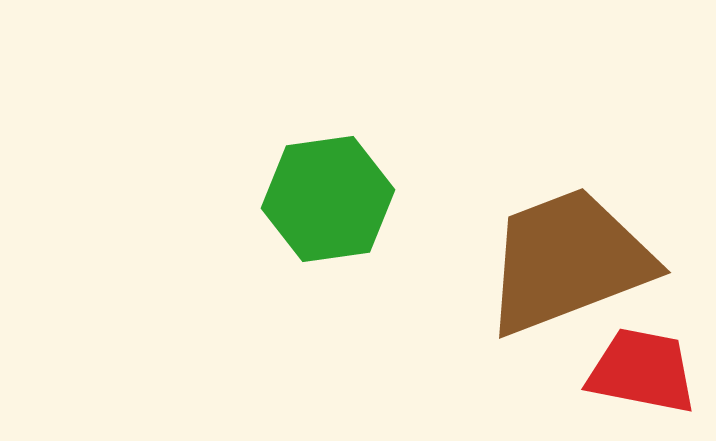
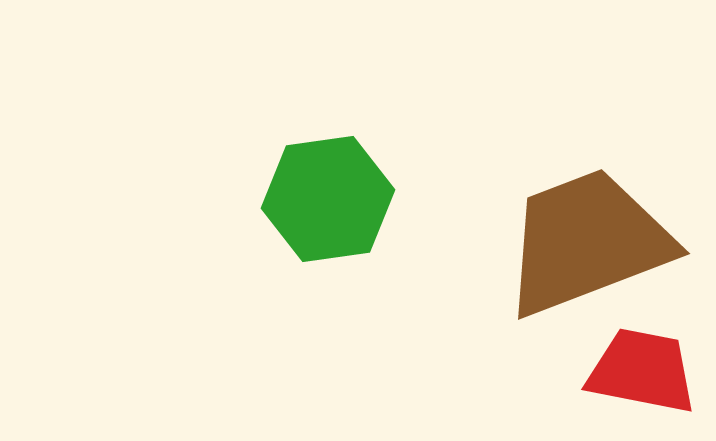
brown trapezoid: moved 19 px right, 19 px up
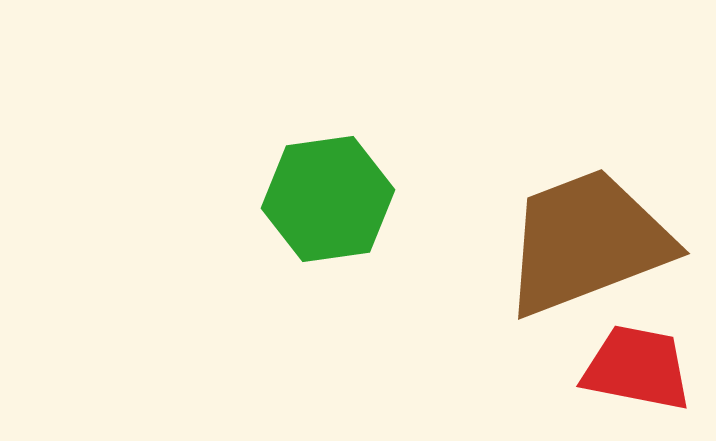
red trapezoid: moved 5 px left, 3 px up
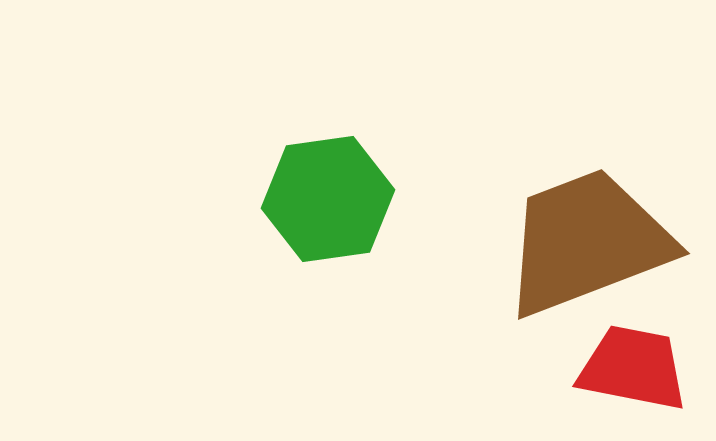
red trapezoid: moved 4 px left
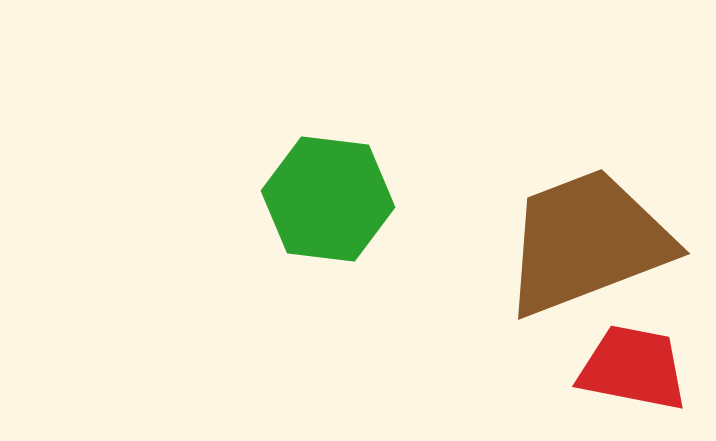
green hexagon: rotated 15 degrees clockwise
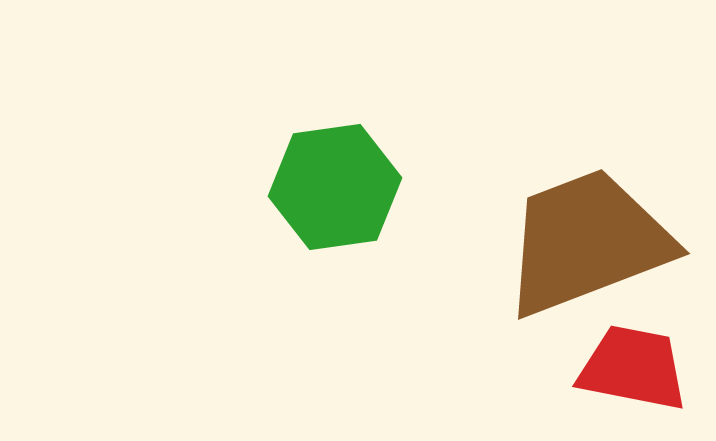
green hexagon: moved 7 px right, 12 px up; rotated 15 degrees counterclockwise
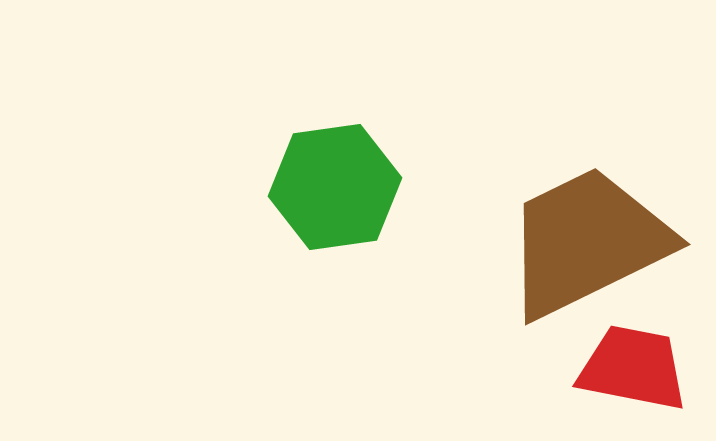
brown trapezoid: rotated 5 degrees counterclockwise
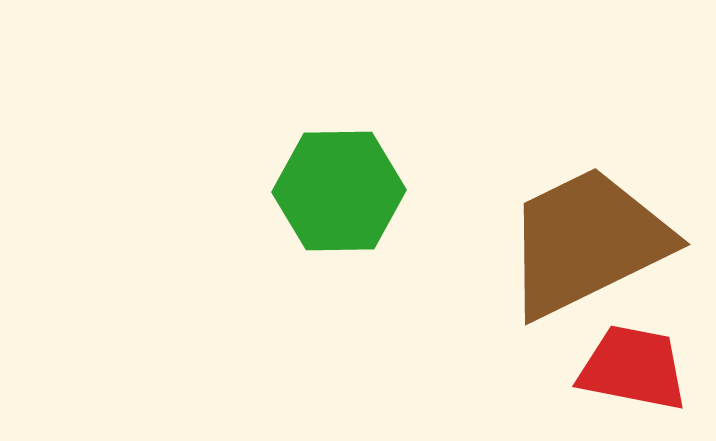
green hexagon: moved 4 px right, 4 px down; rotated 7 degrees clockwise
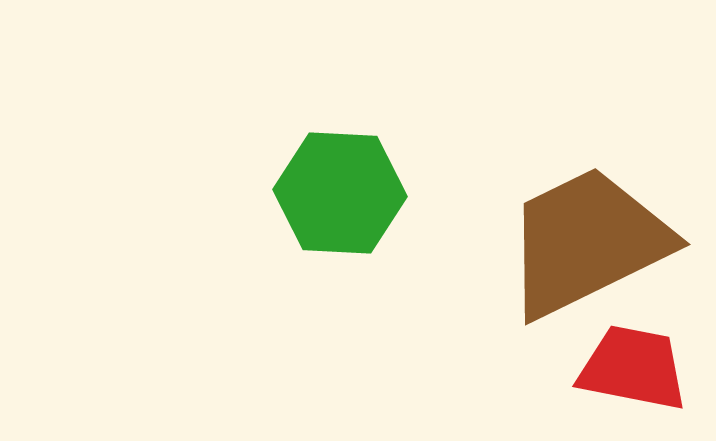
green hexagon: moved 1 px right, 2 px down; rotated 4 degrees clockwise
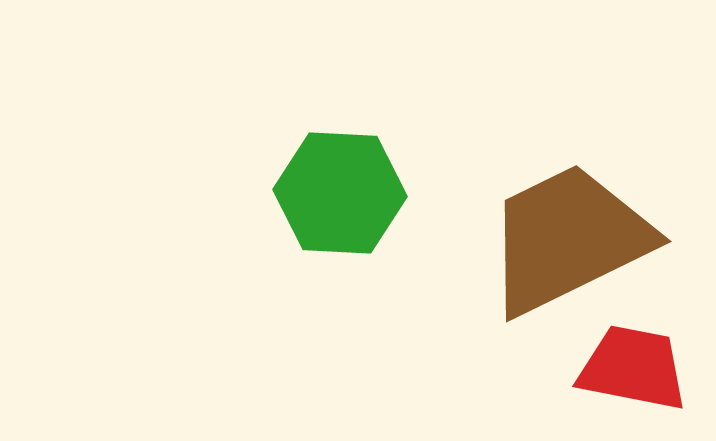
brown trapezoid: moved 19 px left, 3 px up
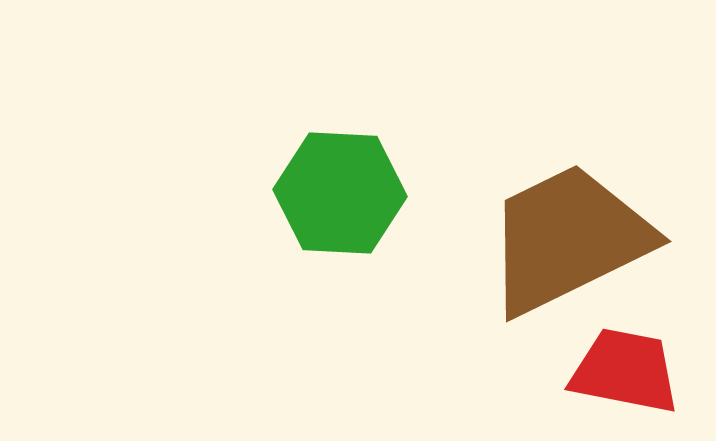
red trapezoid: moved 8 px left, 3 px down
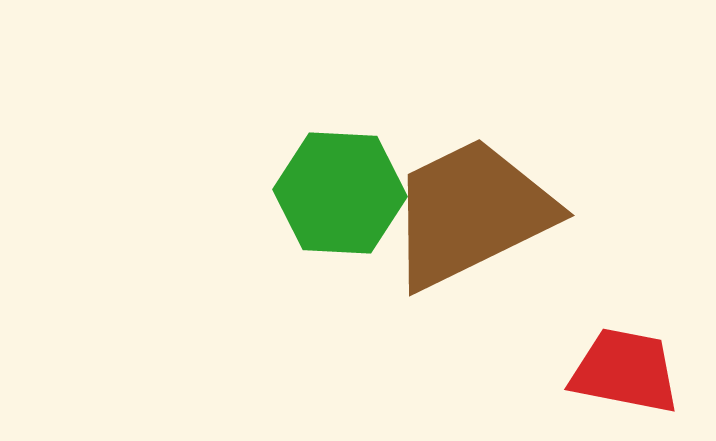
brown trapezoid: moved 97 px left, 26 px up
